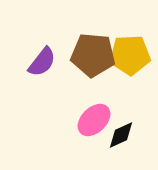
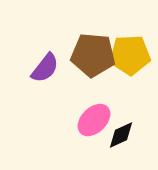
purple semicircle: moved 3 px right, 6 px down
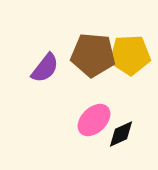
black diamond: moved 1 px up
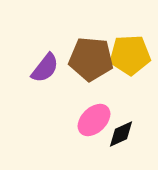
brown pentagon: moved 2 px left, 4 px down
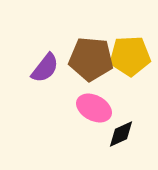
yellow pentagon: moved 1 px down
pink ellipse: moved 12 px up; rotated 72 degrees clockwise
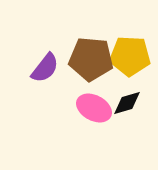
yellow pentagon: rotated 6 degrees clockwise
black diamond: moved 6 px right, 31 px up; rotated 8 degrees clockwise
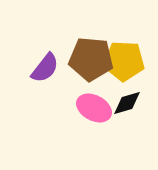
yellow pentagon: moved 6 px left, 5 px down
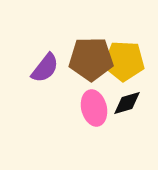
brown pentagon: rotated 6 degrees counterclockwise
pink ellipse: rotated 48 degrees clockwise
